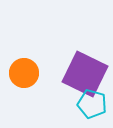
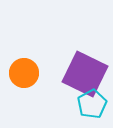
cyan pentagon: rotated 28 degrees clockwise
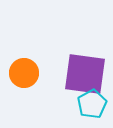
purple square: rotated 18 degrees counterclockwise
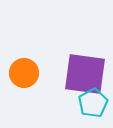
cyan pentagon: moved 1 px right, 1 px up
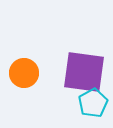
purple square: moved 1 px left, 2 px up
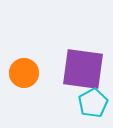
purple square: moved 1 px left, 3 px up
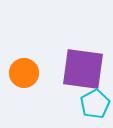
cyan pentagon: moved 2 px right, 1 px down
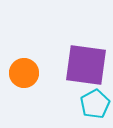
purple square: moved 3 px right, 4 px up
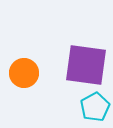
cyan pentagon: moved 3 px down
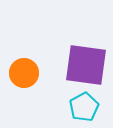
cyan pentagon: moved 11 px left
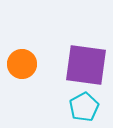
orange circle: moved 2 px left, 9 px up
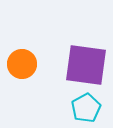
cyan pentagon: moved 2 px right, 1 px down
